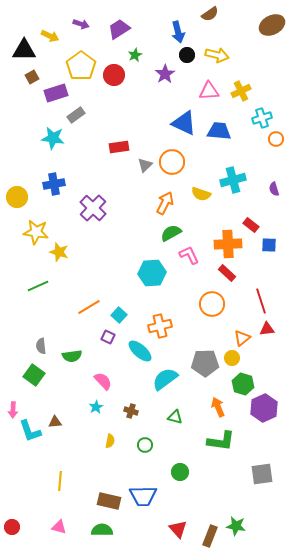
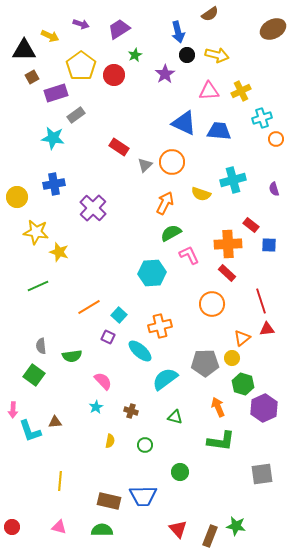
brown ellipse at (272, 25): moved 1 px right, 4 px down
red rectangle at (119, 147): rotated 42 degrees clockwise
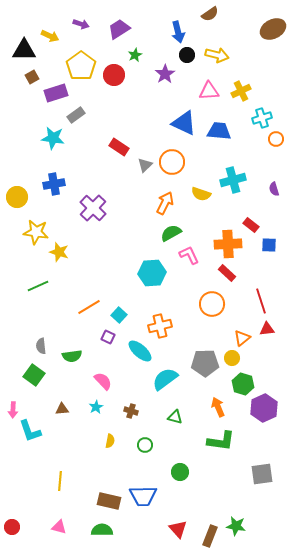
brown triangle at (55, 422): moved 7 px right, 13 px up
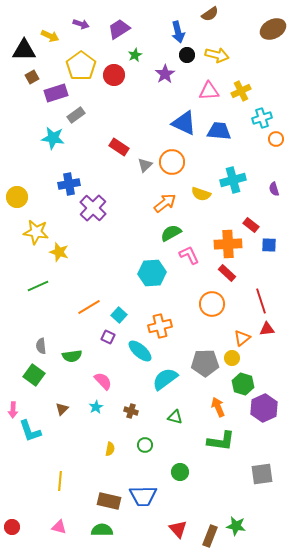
blue cross at (54, 184): moved 15 px right
orange arrow at (165, 203): rotated 25 degrees clockwise
brown triangle at (62, 409): rotated 40 degrees counterclockwise
yellow semicircle at (110, 441): moved 8 px down
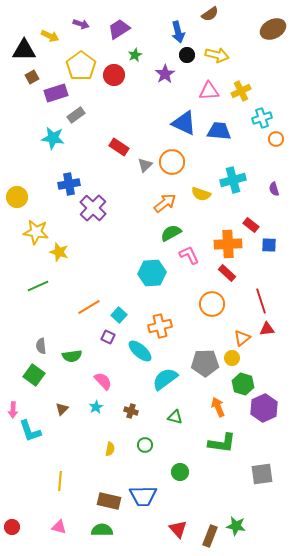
green L-shape at (221, 441): moved 1 px right, 2 px down
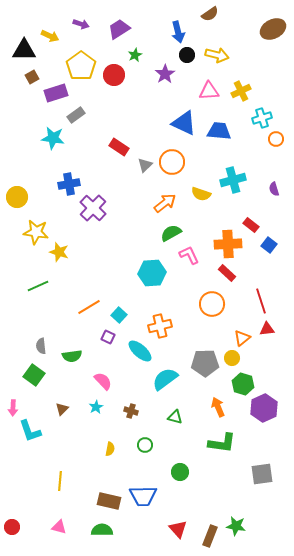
blue square at (269, 245): rotated 35 degrees clockwise
pink arrow at (13, 410): moved 2 px up
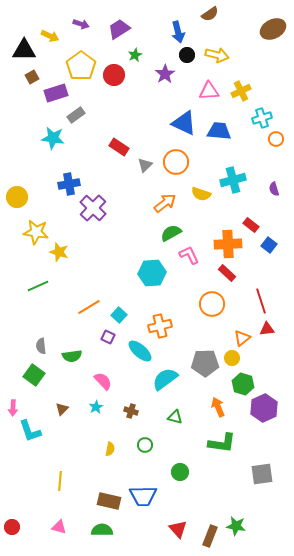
orange circle at (172, 162): moved 4 px right
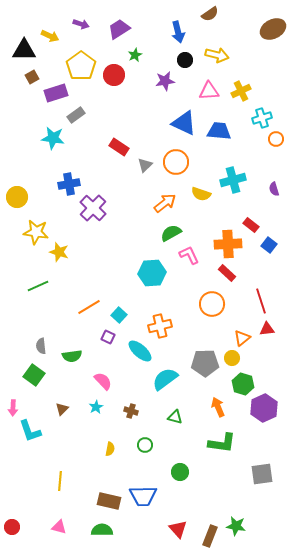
black circle at (187, 55): moved 2 px left, 5 px down
purple star at (165, 74): moved 7 px down; rotated 24 degrees clockwise
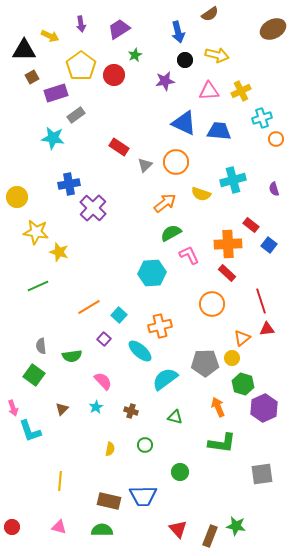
purple arrow at (81, 24): rotated 63 degrees clockwise
purple square at (108, 337): moved 4 px left, 2 px down; rotated 16 degrees clockwise
pink arrow at (13, 408): rotated 21 degrees counterclockwise
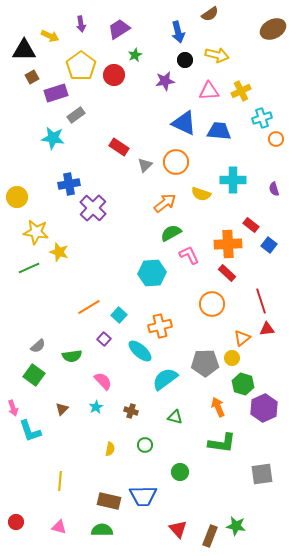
cyan cross at (233, 180): rotated 15 degrees clockwise
green line at (38, 286): moved 9 px left, 18 px up
gray semicircle at (41, 346): moved 3 px left; rotated 126 degrees counterclockwise
red circle at (12, 527): moved 4 px right, 5 px up
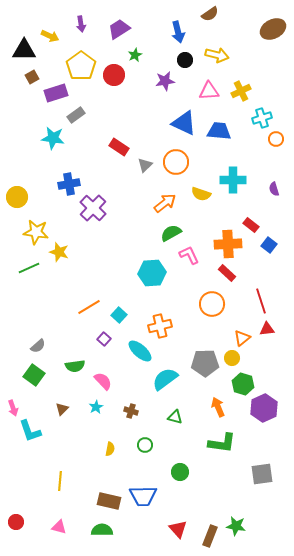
green semicircle at (72, 356): moved 3 px right, 10 px down
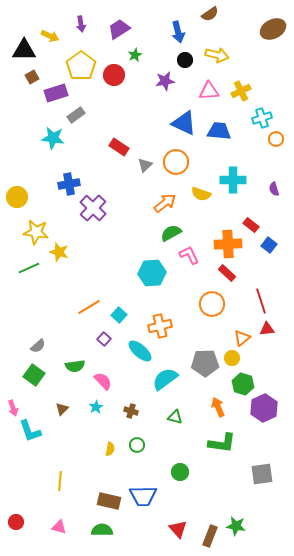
green circle at (145, 445): moved 8 px left
